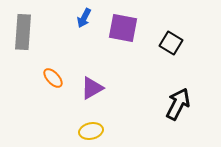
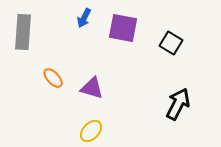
purple triangle: rotated 45 degrees clockwise
yellow ellipse: rotated 35 degrees counterclockwise
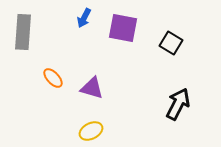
yellow ellipse: rotated 20 degrees clockwise
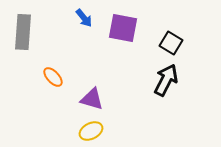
blue arrow: rotated 66 degrees counterclockwise
orange ellipse: moved 1 px up
purple triangle: moved 11 px down
black arrow: moved 12 px left, 24 px up
